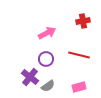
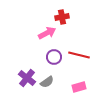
red cross: moved 21 px left, 4 px up
purple circle: moved 8 px right, 2 px up
purple cross: moved 3 px left, 1 px down
gray semicircle: moved 1 px left, 4 px up
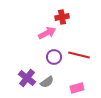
pink rectangle: moved 2 px left, 1 px down
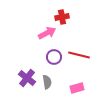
gray semicircle: rotated 64 degrees counterclockwise
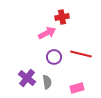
red line: moved 2 px right, 1 px up
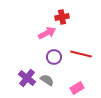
gray semicircle: moved 2 px up; rotated 48 degrees counterclockwise
pink rectangle: rotated 16 degrees counterclockwise
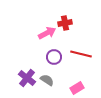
red cross: moved 3 px right, 6 px down
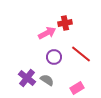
red line: rotated 25 degrees clockwise
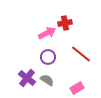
purple circle: moved 6 px left
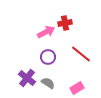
pink arrow: moved 1 px left, 1 px up
gray semicircle: moved 1 px right, 3 px down
